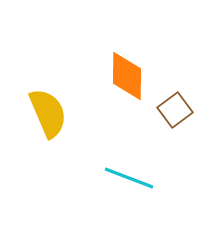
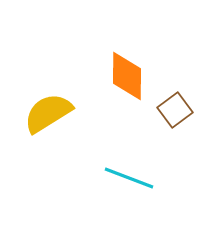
yellow semicircle: rotated 99 degrees counterclockwise
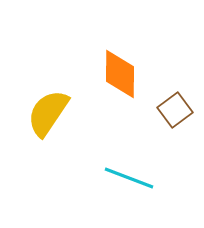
orange diamond: moved 7 px left, 2 px up
yellow semicircle: rotated 24 degrees counterclockwise
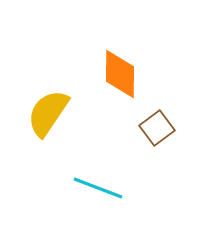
brown square: moved 18 px left, 18 px down
cyan line: moved 31 px left, 10 px down
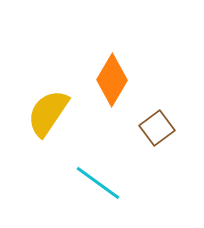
orange diamond: moved 8 px left, 6 px down; rotated 30 degrees clockwise
cyan line: moved 5 px up; rotated 15 degrees clockwise
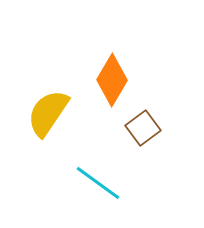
brown square: moved 14 px left
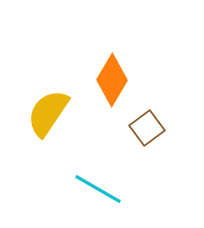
brown square: moved 4 px right
cyan line: moved 6 px down; rotated 6 degrees counterclockwise
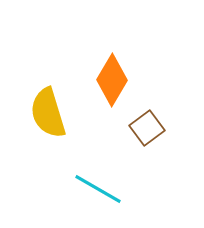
yellow semicircle: rotated 51 degrees counterclockwise
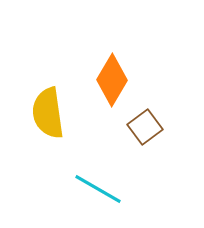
yellow semicircle: rotated 9 degrees clockwise
brown square: moved 2 px left, 1 px up
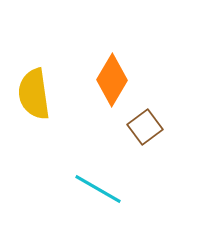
yellow semicircle: moved 14 px left, 19 px up
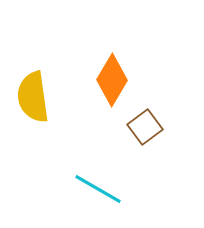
yellow semicircle: moved 1 px left, 3 px down
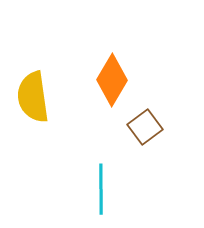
cyan line: moved 3 px right; rotated 60 degrees clockwise
